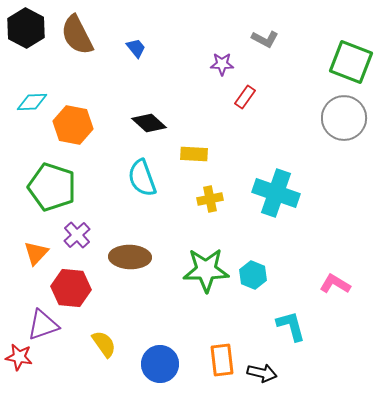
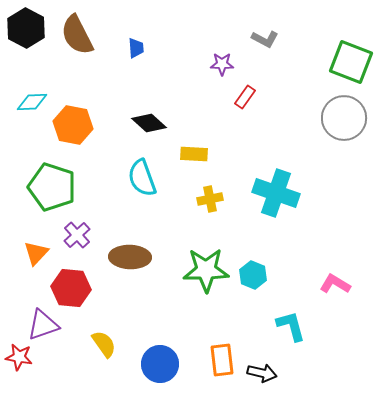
blue trapezoid: rotated 35 degrees clockwise
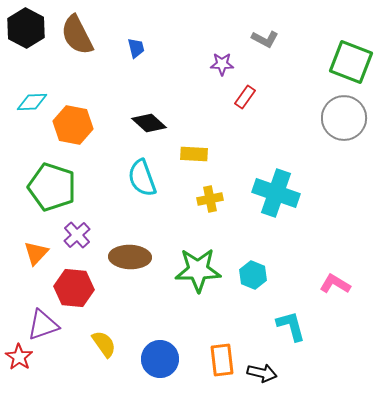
blue trapezoid: rotated 10 degrees counterclockwise
green star: moved 8 px left
red hexagon: moved 3 px right
red star: rotated 24 degrees clockwise
blue circle: moved 5 px up
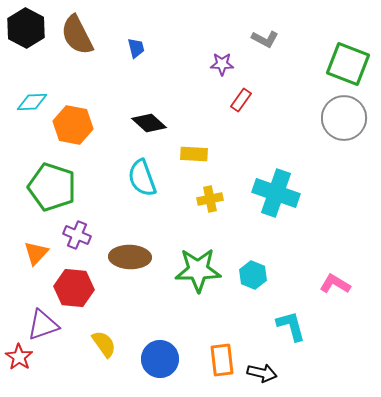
green square: moved 3 px left, 2 px down
red rectangle: moved 4 px left, 3 px down
purple cross: rotated 24 degrees counterclockwise
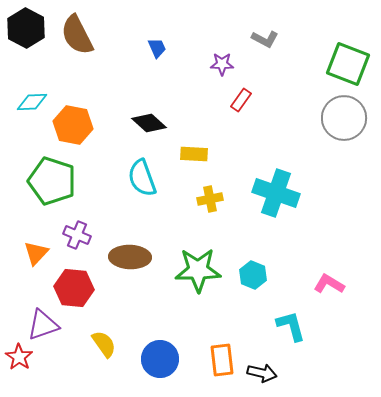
blue trapezoid: moved 21 px right; rotated 10 degrees counterclockwise
green pentagon: moved 6 px up
pink L-shape: moved 6 px left
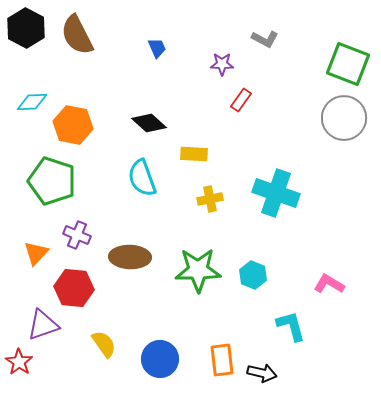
red star: moved 5 px down
